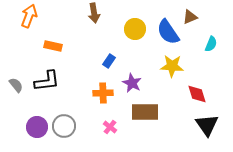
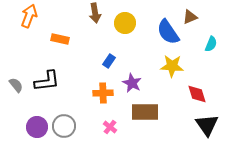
brown arrow: moved 1 px right
yellow circle: moved 10 px left, 6 px up
orange rectangle: moved 7 px right, 7 px up
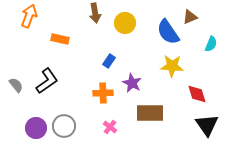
black L-shape: rotated 28 degrees counterclockwise
brown rectangle: moved 5 px right, 1 px down
purple circle: moved 1 px left, 1 px down
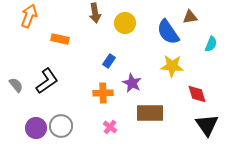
brown triangle: rotated 14 degrees clockwise
gray circle: moved 3 px left
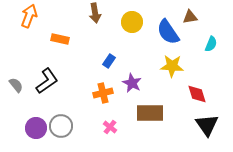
yellow circle: moved 7 px right, 1 px up
orange cross: rotated 12 degrees counterclockwise
